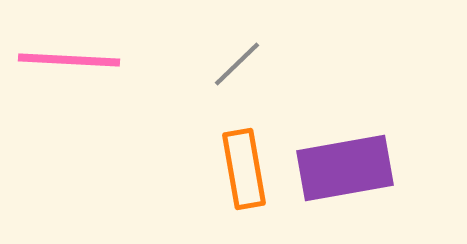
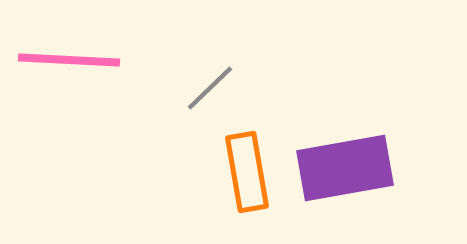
gray line: moved 27 px left, 24 px down
orange rectangle: moved 3 px right, 3 px down
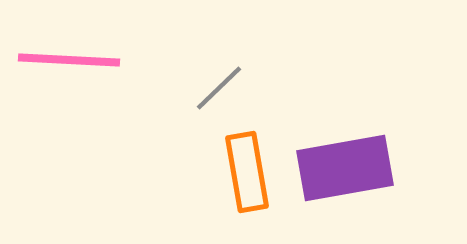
gray line: moved 9 px right
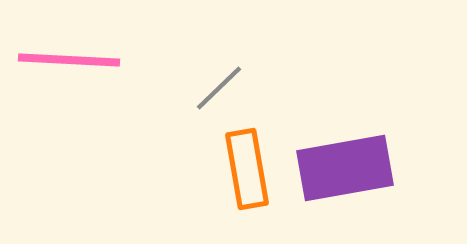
orange rectangle: moved 3 px up
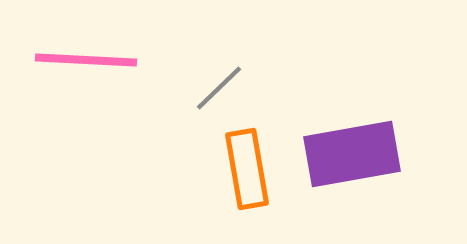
pink line: moved 17 px right
purple rectangle: moved 7 px right, 14 px up
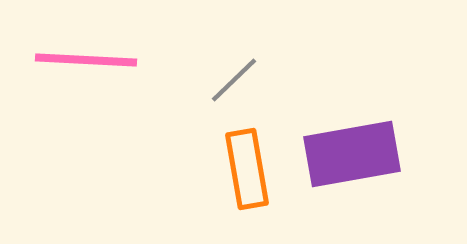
gray line: moved 15 px right, 8 px up
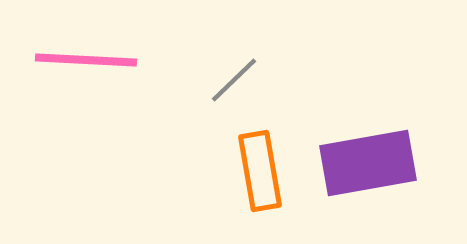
purple rectangle: moved 16 px right, 9 px down
orange rectangle: moved 13 px right, 2 px down
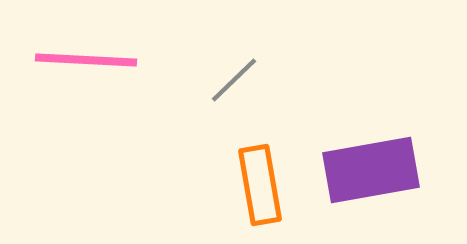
purple rectangle: moved 3 px right, 7 px down
orange rectangle: moved 14 px down
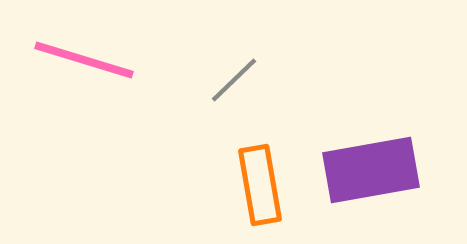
pink line: moved 2 px left; rotated 14 degrees clockwise
